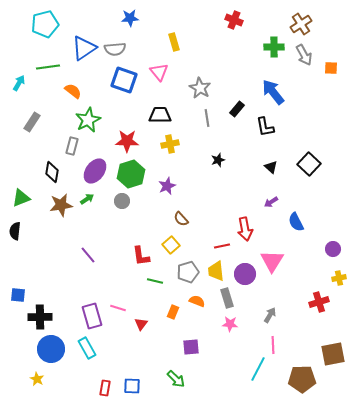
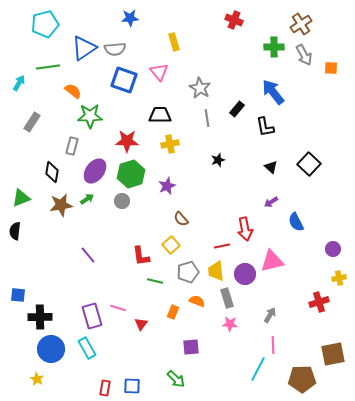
green star at (88, 120): moved 2 px right, 4 px up; rotated 25 degrees clockwise
pink triangle at (272, 261): rotated 45 degrees clockwise
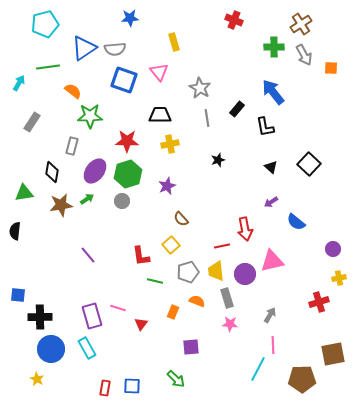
green hexagon at (131, 174): moved 3 px left
green triangle at (21, 198): moved 3 px right, 5 px up; rotated 12 degrees clockwise
blue semicircle at (296, 222): rotated 24 degrees counterclockwise
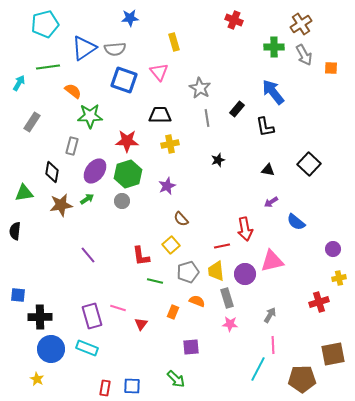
black triangle at (271, 167): moved 3 px left, 3 px down; rotated 32 degrees counterclockwise
cyan rectangle at (87, 348): rotated 40 degrees counterclockwise
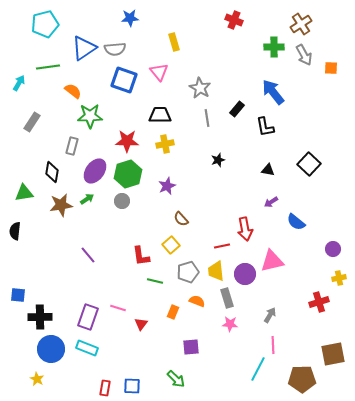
yellow cross at (170, 144): moved 5 px left
purple rectangle at (92, 316): moved 4 px left, 1 px down; rotated 35 degrees clockwise
